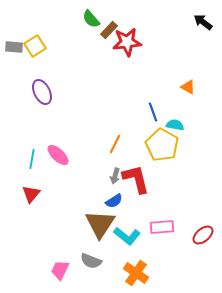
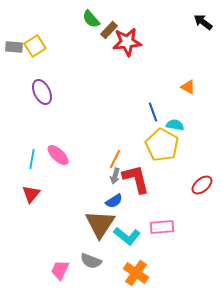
orange line: moved 15 px down
red ellipse: moved 1 px left, 50 px up
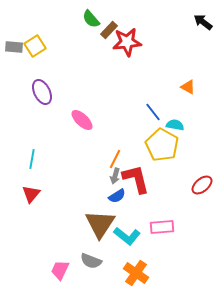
blue line: rotated 18 degrees counterclockwise
pink ellipse: moved 24 px right, 35 px up
blue semicircle: moved 3 px right, 5 px up
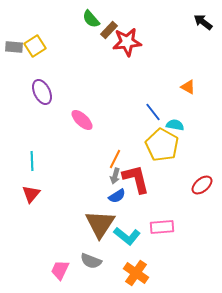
cyan line: moved 2 px down; rotated 12 degrees counterclockwise
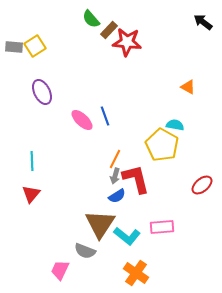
red star: rotated 12 degrees clockwise
blue line: moved 48 px left, 4 px down; rotated 18 degrees clockwise
gray semicircle: moved 6 px left, 10 px up
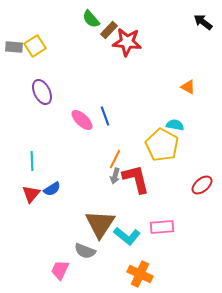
blue semicircle: moved 65 px left, 7 px up
orange cross: moved 4 px right, 1 px down; rotated 10 degrees counterclockwise
